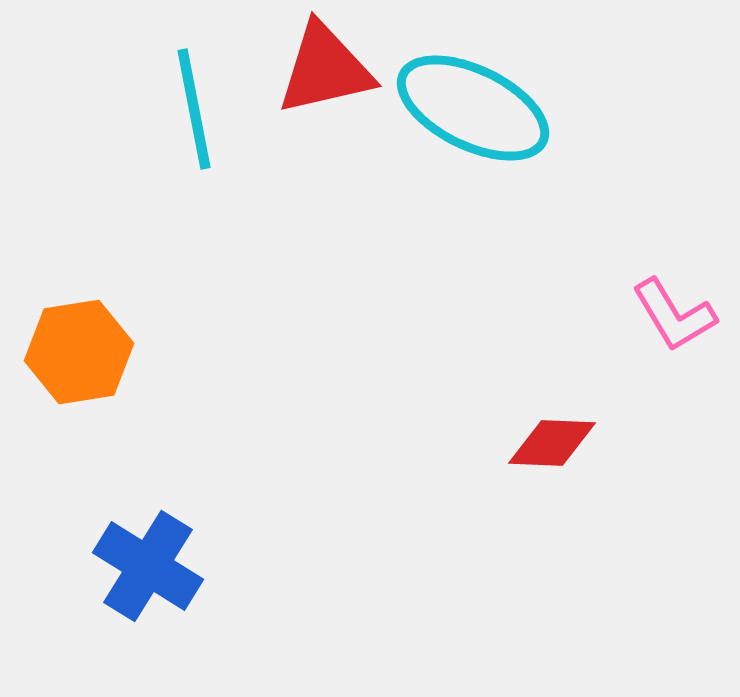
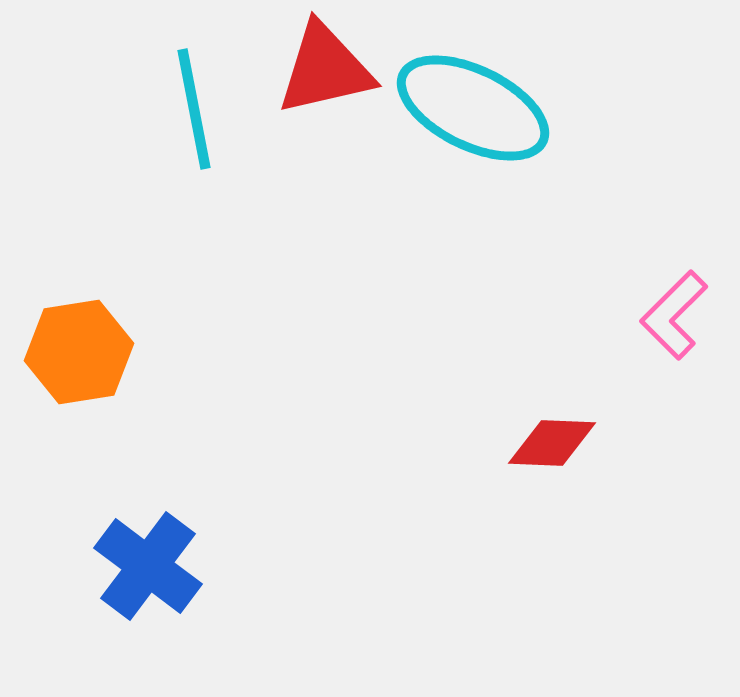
pink L-shape: rotated 76 degrees clockwise
blue cross: rotated 5 degrees clockwise
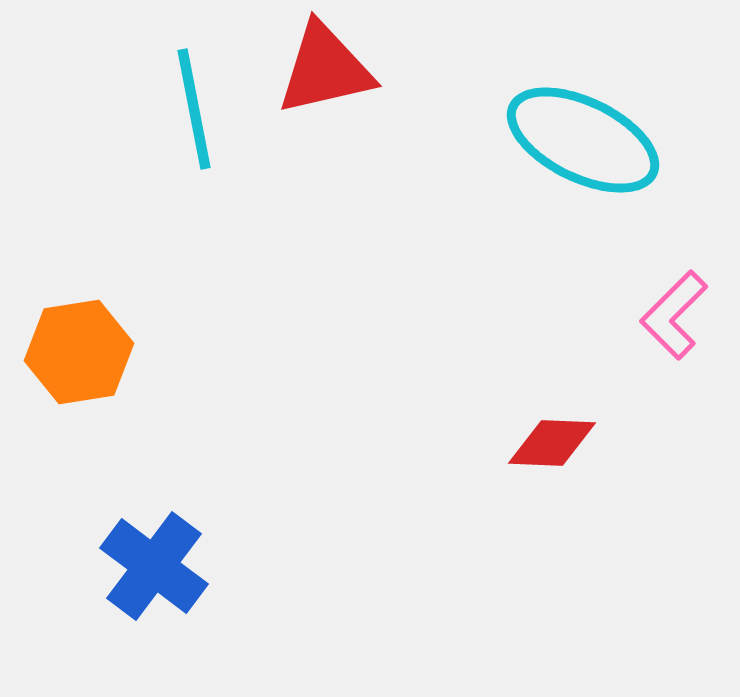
cyan ellipse: moved 110 px right, 32 px down
blue cross: moved 6 px right
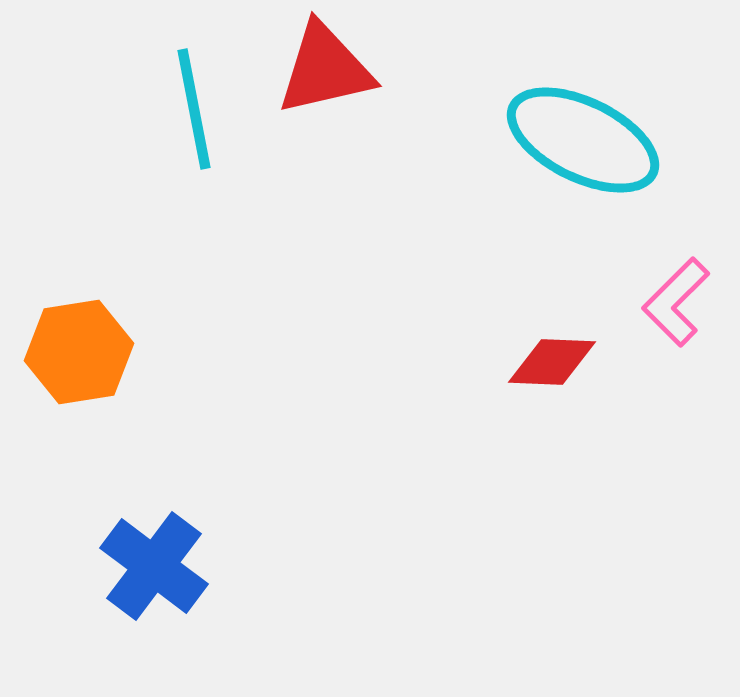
pink L-shape: moved 2 px right, 13 px up
red diamond: moved 81 px up
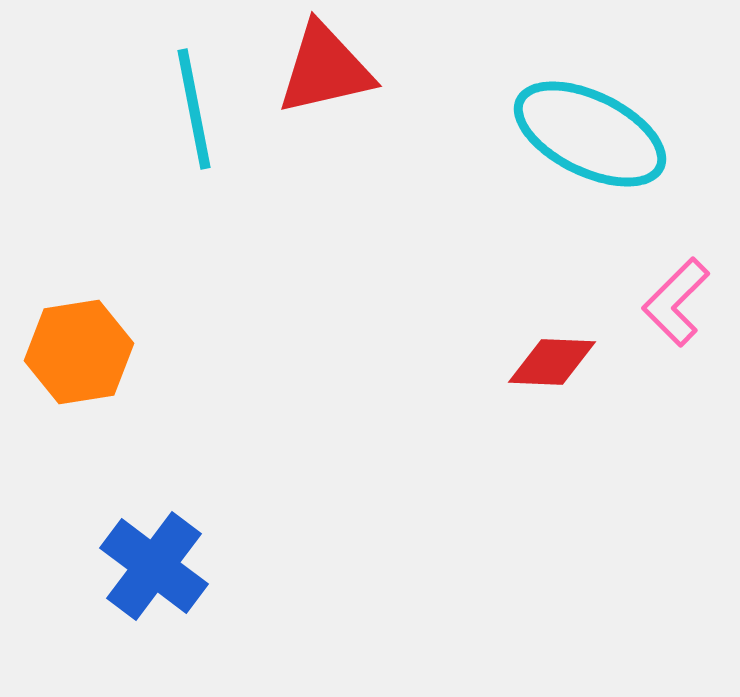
cyan ellipse: moved 7 px right, 6 px up
